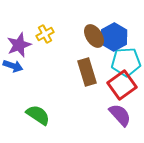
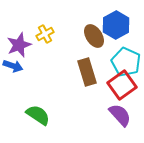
blue hexagon: moved 2 px right, 12 px up
cyan pentagon: rotated 28 degrees clockwise
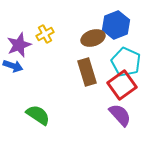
blue hexagon: rotated 8 degrees clockwise
brown ellipse: moved 1 px left, 2 px down; rotated 75 degrees counterclockwise
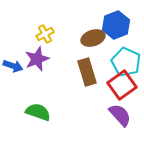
purple star: moved 18 px right, 14 px down
green semicircle: moved 3 px up; rotated 15 degrees counterclockwise
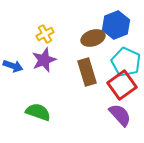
purple star: moved 7 px right, 1 px down
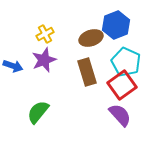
brown ellipse: moved 2 px left
green semicircle: rotated 70 degrees counterclockwise
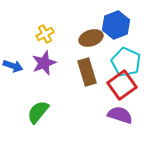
purple star: moved 3 px down
purple semicircle: rotated 30 degrees counterclockwise
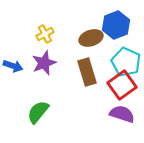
purple semicircle: moved 2 px right, 1 px up
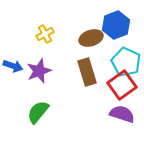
purple star: moved 5 px left, 8 px down
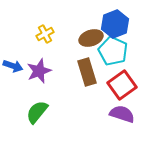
blue hexagon: moved 1 px left, 1 px up
cyan pentagon: moved 13 px left, 11 px up
green semicircle: moved 1 px left
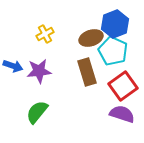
purple star: rotated 15 degrees clockwise
red square: moved 1 px right, 1 px down
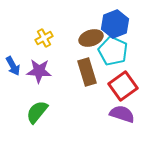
yellow cross: moved 1 px left, 4 px down
blue arrow: rotated 42 degrees clockwise
purple star: rotated 10 degrees clockwise
